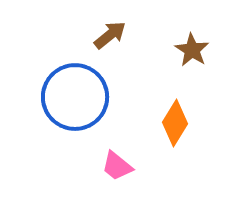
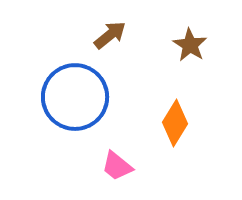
brown star: moved 2 px left, 5 px up
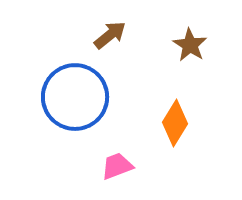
pink trapezoid: rotated 120 degrees clockwise
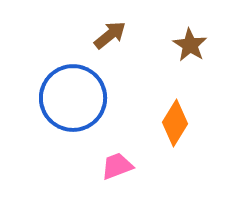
blue circle: moved 2 px left, 1 px down
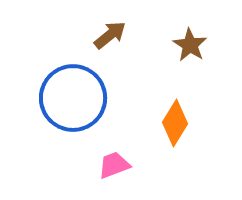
pink trapezoid: moved 3 px left, 1 px up
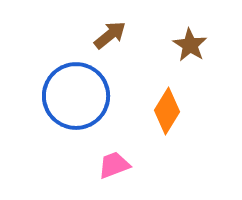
blue circle: moved 3 px right, 2 px up
orange diamond: moved 8 px left, 12 px up
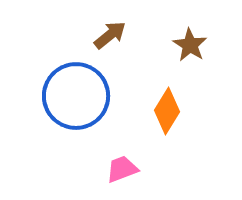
pink trapezoid: moved 8 px right, 4 px down
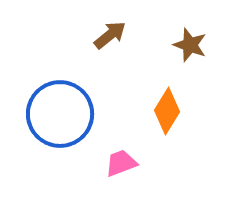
brown star: rotated 12 degrees counterclockwise
blue circle: moved 16 px left, 18 px down
pink trapezoid: moved 1 px left, 6 px up
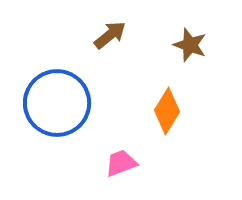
blue circle: moved 3 px left, 11 px up
